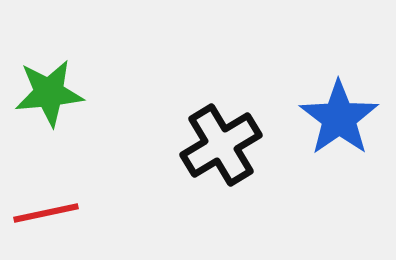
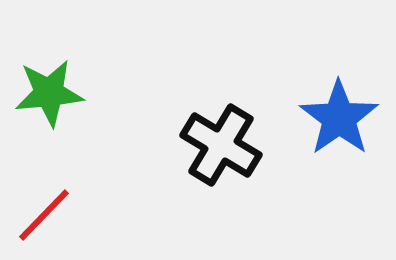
black cross: rotated 28 degrees counterclockwise
red line: moved 2 px left, 2 px down; rotated 34 degrees counterclockwise
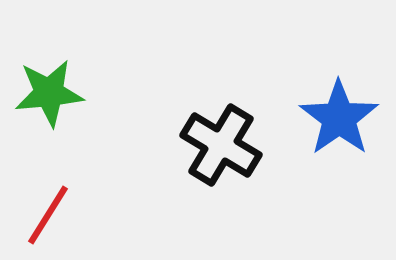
red line: moved 4 px right; rotated 12 degrees counterclockwise
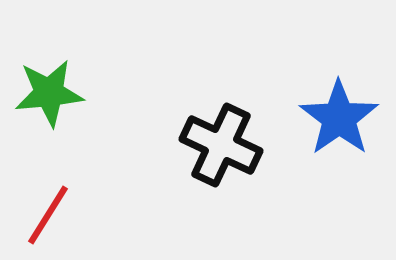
black cross: rotated 6 degrees counterclockwise
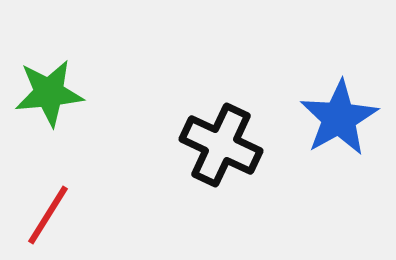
blue star: rotated 6 degrees clockwise
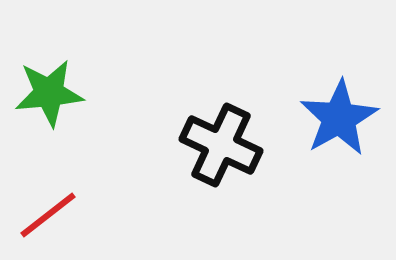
red line: rotated 20 degrees clockwise
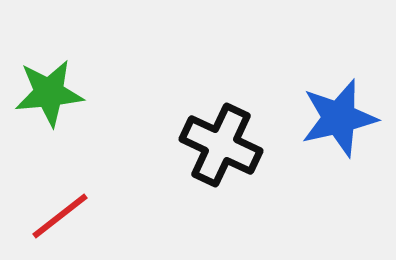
blue star: rotated 16 degrees clockwise
red line: moved 12 px right, 1 px down
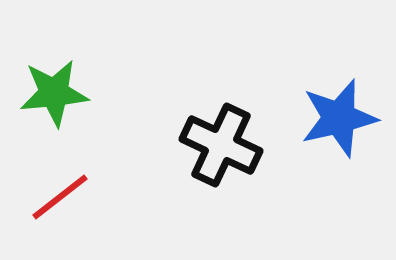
green star: moved 5 px right
red line: moved 19 px up
